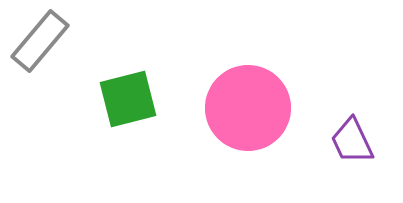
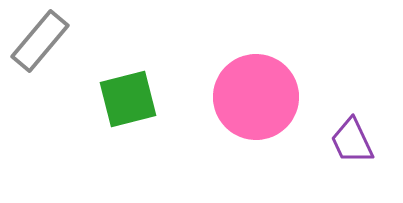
pink circle: moved 8 px right, 11 px up
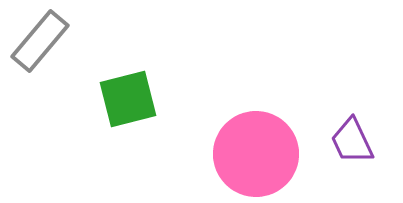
pink circle: moved 57 px down
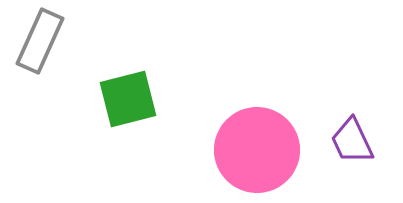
gray rectangle: rotated 16 degrees counterclockwise
pink circle: moved 1 px right, 4 px up
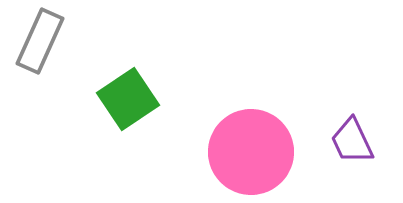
green square: rotated 20 degrees counterclockwise
pink circle: moved 6 px left, 2 px down
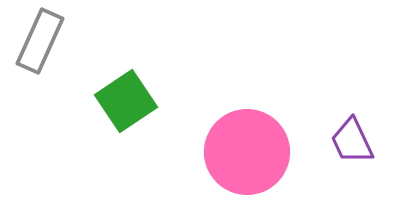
green square: moved 2 px left, 2 px down
pink circle: moved 4 px left
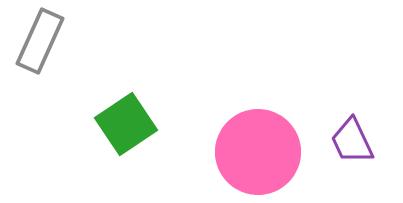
green square: moved 23 px down
pink circle: moved 11 px right
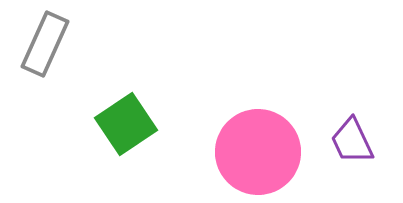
gray rectangle: moved 5 px right, 3 px down
